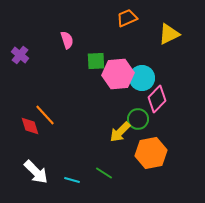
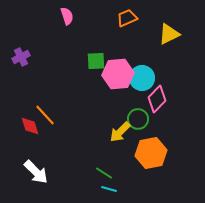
pink semicircle: moved 24 px up
purple cross: moved 1 px right, 2 px down; rotated 24 degrees clockwise
cyan line: moved 37 px right, 9 px down
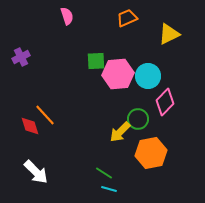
cyan circle: moved 6 px right, 2 px up
pink diamond: moved 8 px right, 3 px down
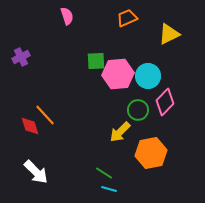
green circle: moved 9 px up
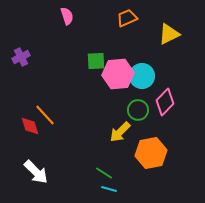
cyan circle: moved 6 px left
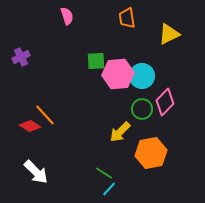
orange trapezoid: rotated 75 degrees counterclockwise
green circle: moved 4 px right, 1 px up
red diamond: rotated 40 degrees counterclockwise
cyan line: rotated 63 degrees counterclockwise
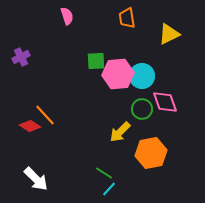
pink diamond: rotated 64 degrees counterclockwise
white arrow: moved 7 px down
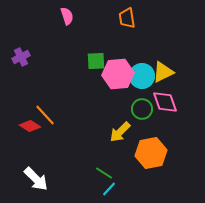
yellow triangle: moved 6 px left, 38 px down
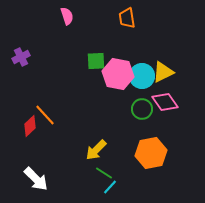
pink hexagon: rotated 16 degrees clockwise
pink diamond: rotated 16 degrees counterclockwise
red diamond: rotated 75 degrees counterclockwise
yellow arrow: moved 24 px left, 18 px down
cyan line: moved 1 px right, 2 px up
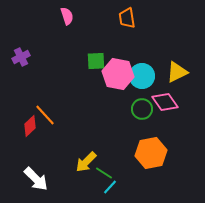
yellow triangle: moved 14 px right
yellow arrow: moved 10 px left, 12 px down
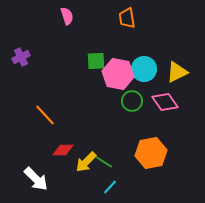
cyan circle: moved 2 px right, 7 px up
green circle: moved 10 px left, 8 px up
red diamond: moved 33 px right, 24 px down; rotated 45 degrees clockwise
green line: moved 11 px up
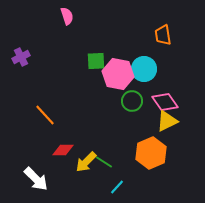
orange trapezoid: moved 36 px right, 17 px down
yellow triangle: moved 10 px left, 49 px down
orange hexagon: rotated 12 degrees counterclockwise
cyan line: moved 7 px right
